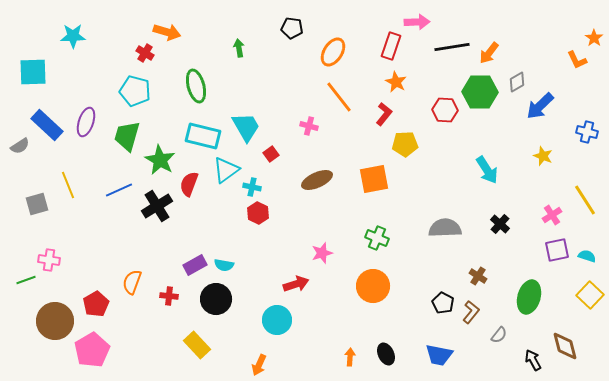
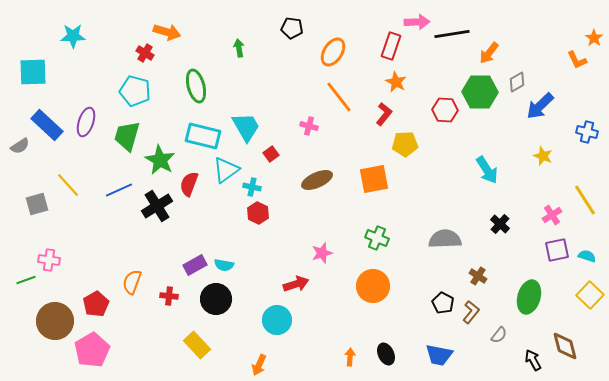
black line at (452, 47): moved 13 px up
yellow line at (68, 185): rotated 20 degrees counterclockwise
gray semicircle at (445, 228): moved 11 px down
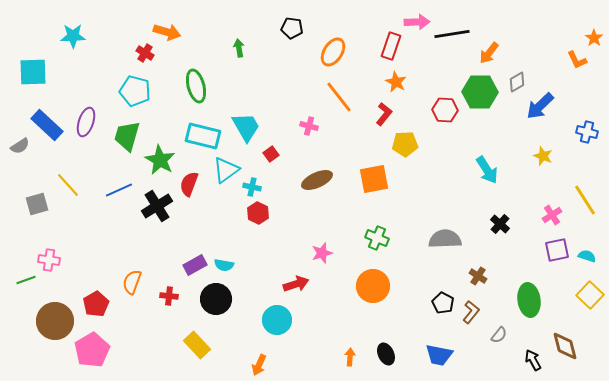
green ellipse at (529, 297): moved 3 px down; rotated 24 degrees counterclockwise
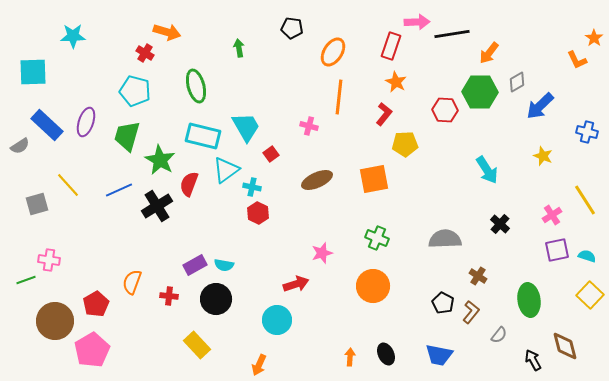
orange line at (339, 97): rotated 44 degrees clockwise
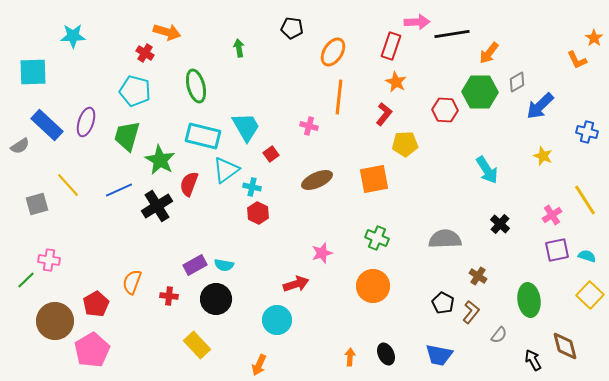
green line at (26, 280): rotated 24 degrees counterclockwise
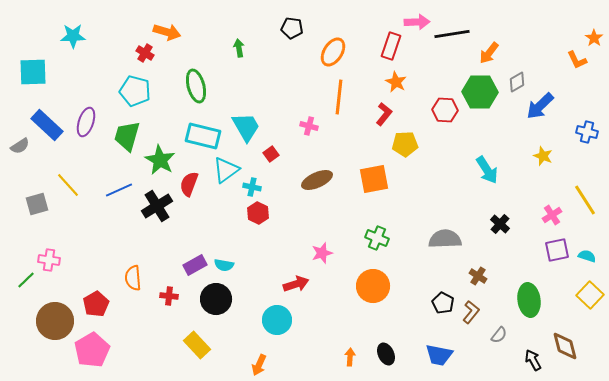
orange semicircle at (132, 282): moved 1 px right, 4 px up; rotated 25 degrees counterclockwise
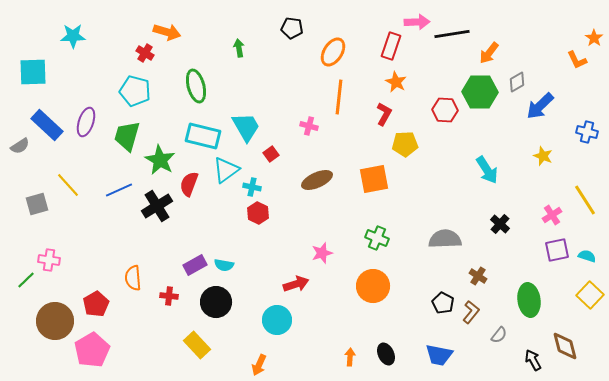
red L-shape at (384, 114): rotated 10 degrees counterclockwise
black circle at (216, 299): moved 3 px down
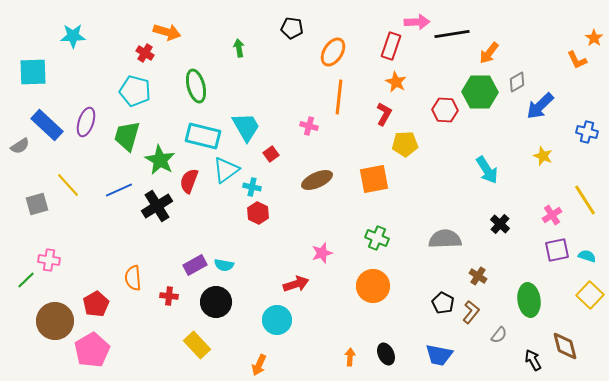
red semicircle at (189, 184): moved 3 px up
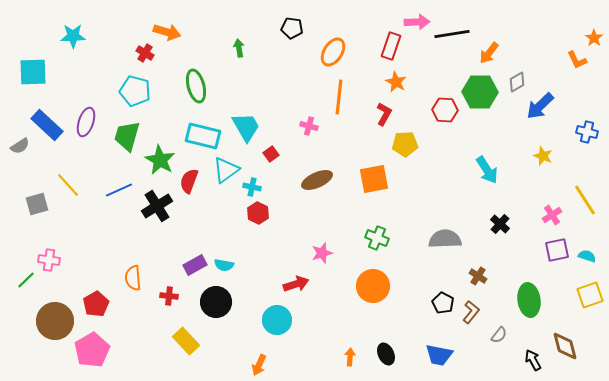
yellow square at (590, 295): rotated 28 degrees clockwise
yellow rectangle at (197, 345): moved 11 px left, 4 px up
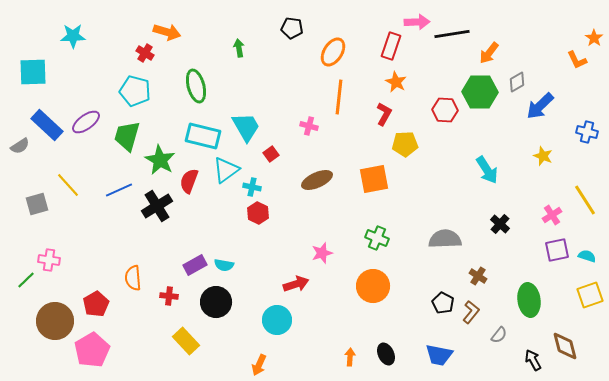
purple ellipse at (86, 122): rotated 36 degrees clockwise
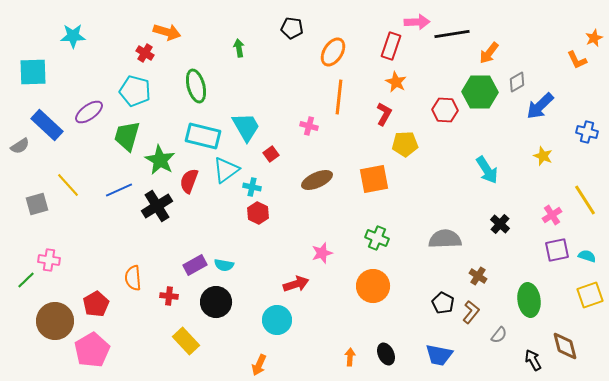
orange star at (594, 38): rotated 12 degrees clockwise
purple ellipse at (86, 122): moved 3 px right, 10 px up
